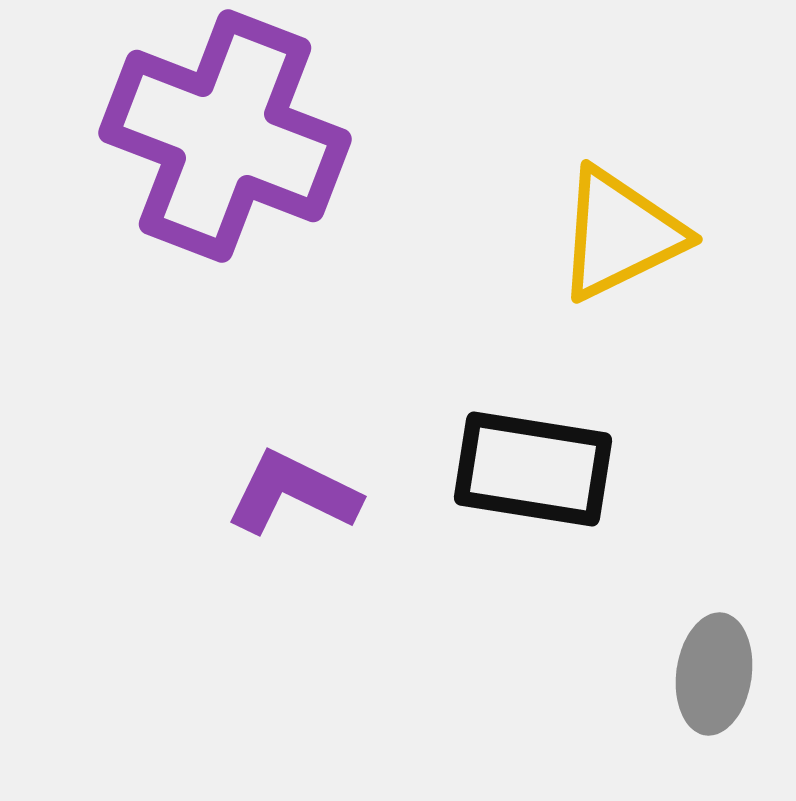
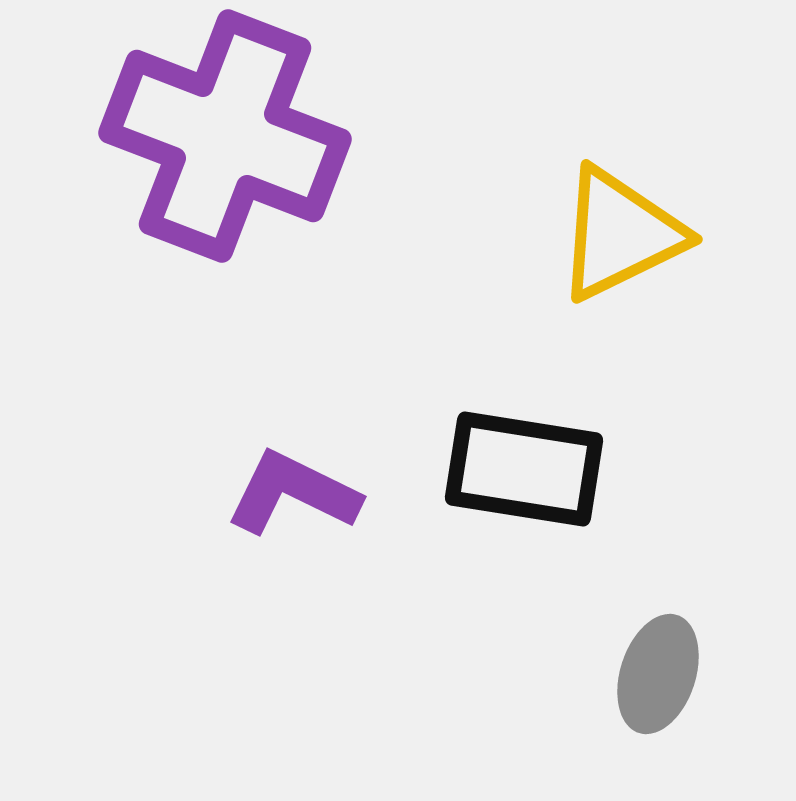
black rectangle: moved 9 px left
gray ellipse: moved 56 px left; rotated 10 degrees clockwise
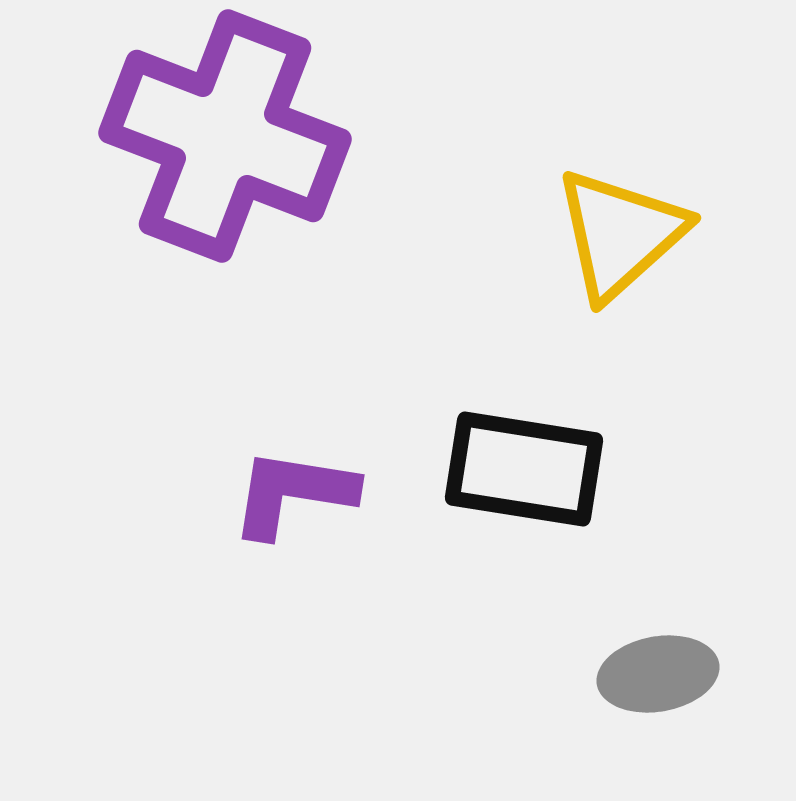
yellow triangle: rotated 16 degrees counterclockwise
purple L-shape: rotated 17 degrees counterclockwise
gray ellipse: rotated 62 degrees clockwise
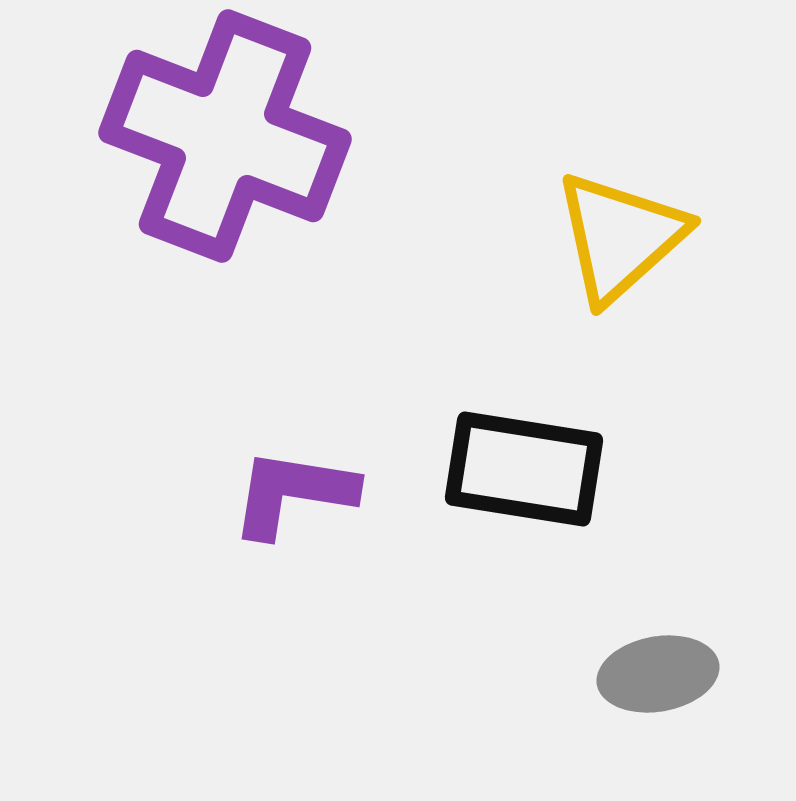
yellow triangle: moved 3 px down
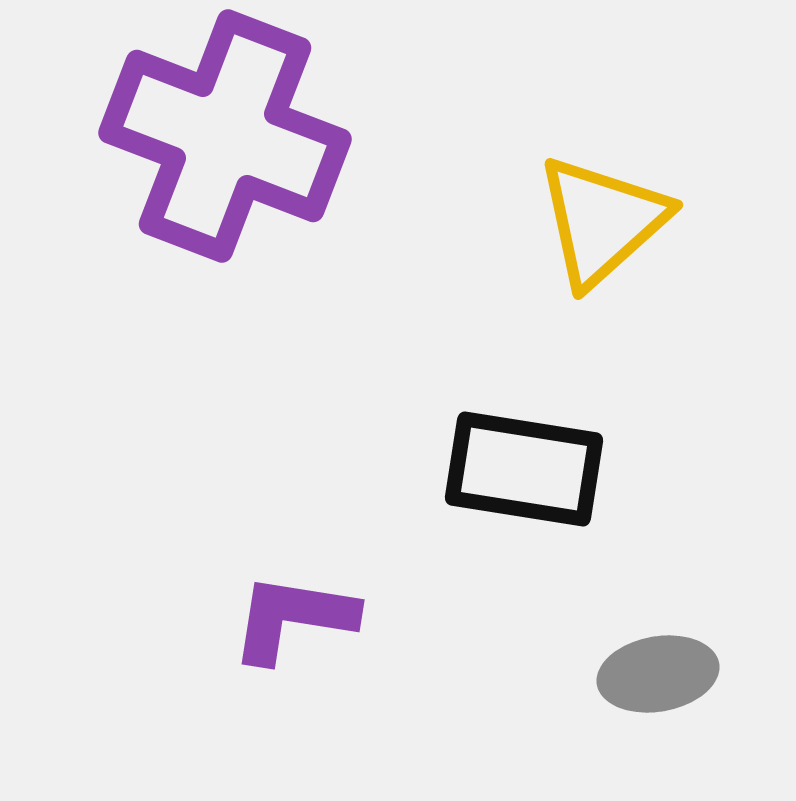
yellow triangle: moved 18 px left, 16 px up
purple L-shape: moved 125 px down
